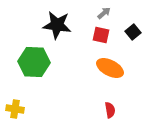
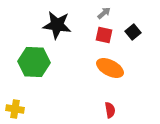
red square: moved 3 px right
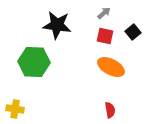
red square: moved 1 px right, 1 px down
orange ellipse: moved 1 px right, 1 px up
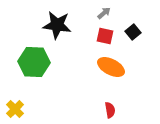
yellow cross: rotated 36 degrees clockwise
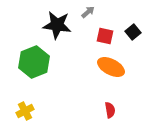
gray arrow: moved 16 px left, 1 px up
green hexagon: rotated 24 degrees counterclockwise
yellow cross: moved 10 px right, 2 px down; rotated 18 degrees clockwise
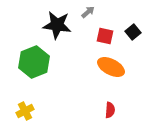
red semicircle: rotated 14 degrees clockwise
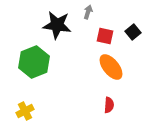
gray arrow: rotated 32 degrees counterclockwise
orange ellipse: rotated 24 degrees clockwise
red semicircle: moved 1 px left, 5 px up
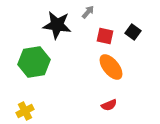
gray arrow: rotated 24 degrees clockwise
black square: rotated 14 degrees counterclockwise
green hexagon: rotated 12 degrees clockwise
red semicircle: rotated 63 degrees clockwise
